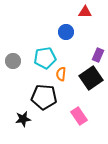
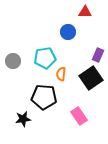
blue circle: moved 2 px right
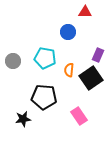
cyan pentagon: rotated 20 degrees clockwise
orange semicircle: moved 8 px right, 4 px up
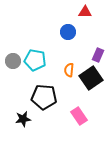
cyan pentagon: moved 10 px left, 2 px down
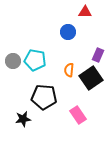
pink rectangle: moved 1 px left, 1 px up
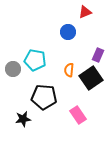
red triangle: rotated 24 degrees counterclockwise
gray circle: moved 8 px down
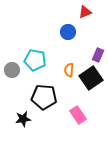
gray circle: moved 1 px left, 1 px down
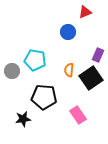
gray circle: moved 1 px down
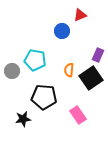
red triangle: moved 5 px left, 3 px down
blue circle: moved 6 px left, 1 px up
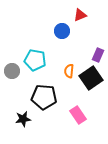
orange semicircle: moved 1 px down
